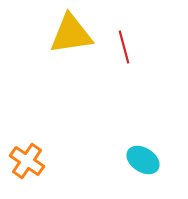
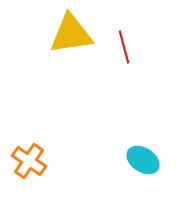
orange cross: moved 2 px right
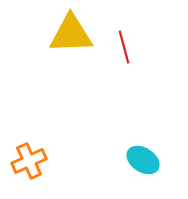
yellow triangle: rotated 6 degrees clockwise
orange cross: rotated 32 degrees clockwise
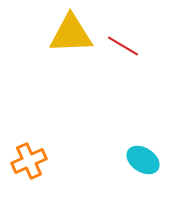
red line: moved 1 px left, 1 px up; rotated 44 degrees counterclockwise
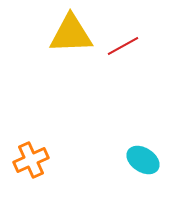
red line: rotated 60 degrees counterclockwise
orange cross: moved 2 px right, 1 px up
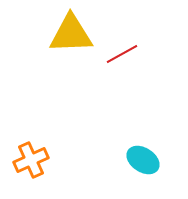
red line: moved 1 px left, 8 px down
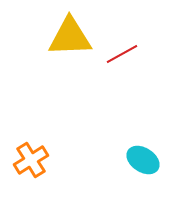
yellow triangle: moved 1 px left, 3 px down
orange cross: rotated 8 degrees counterclockwise
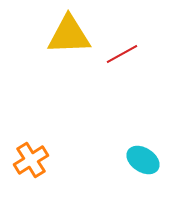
yellow triangle: moved 1 px left, 2 px up
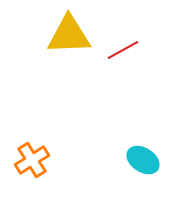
red line: moved 1 px right, 4 px up
orange cross: moved 1 px right
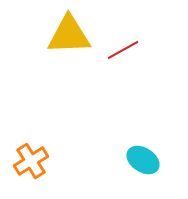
orange cross: moved 1 px left, 1 px down
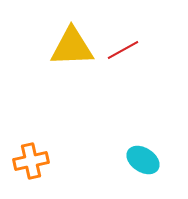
yellow triangle: moved 3 px right, 12 px down
orange cross: rotated 20 degrees clockwise
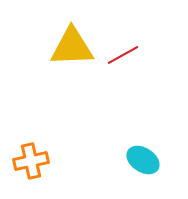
red line: moved 5 px down
